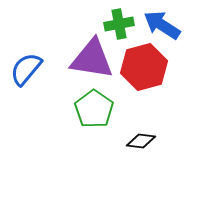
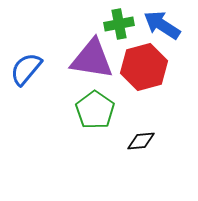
green pentagon: moved 1 px right, 1 px down
black diamond: rotated 12 degrees counterclockwise
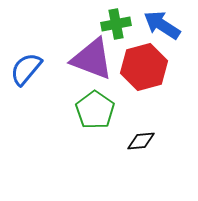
green cross: moved 3 px left
purple triangle: rotated 12 degrees clockwise
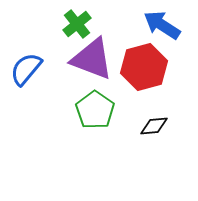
green cross: moved 39 px left; rotated 28 degrees counterclockwise
black diamond: moved 13 px right, 15 px up
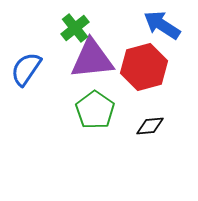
green cross: moved 2 px left, 4 px down
purple triangle: rotated 27 degrees counterclockwise
blue semicircle: rotated 6 degrees counterclockwise
black diamond: moved 4 px left
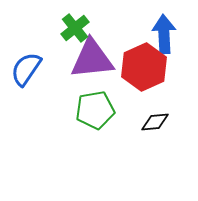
blue arrow: moved 2 px right, 9 px down; rotated 54 degrees clockwise
red hexagon: rotated 9 degrees counterclockwise
green pentagon: rotated 27 degrees clockwise
black diamond: moved 5 px right, 4 px up
